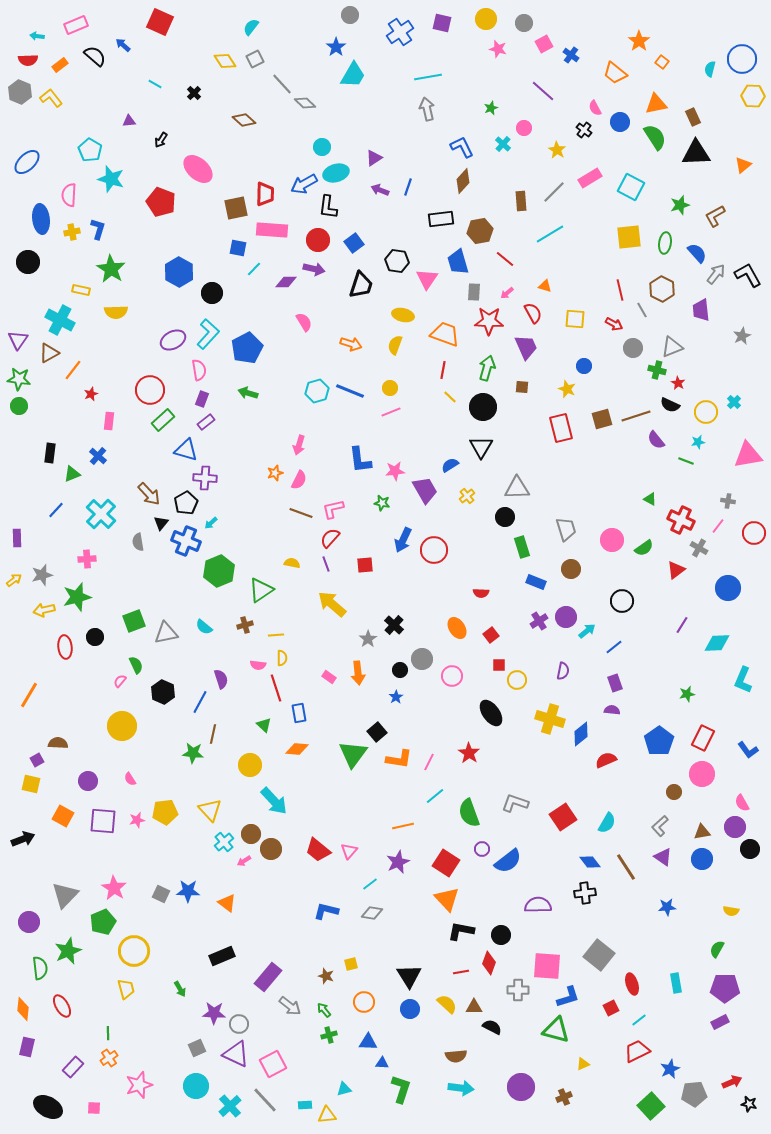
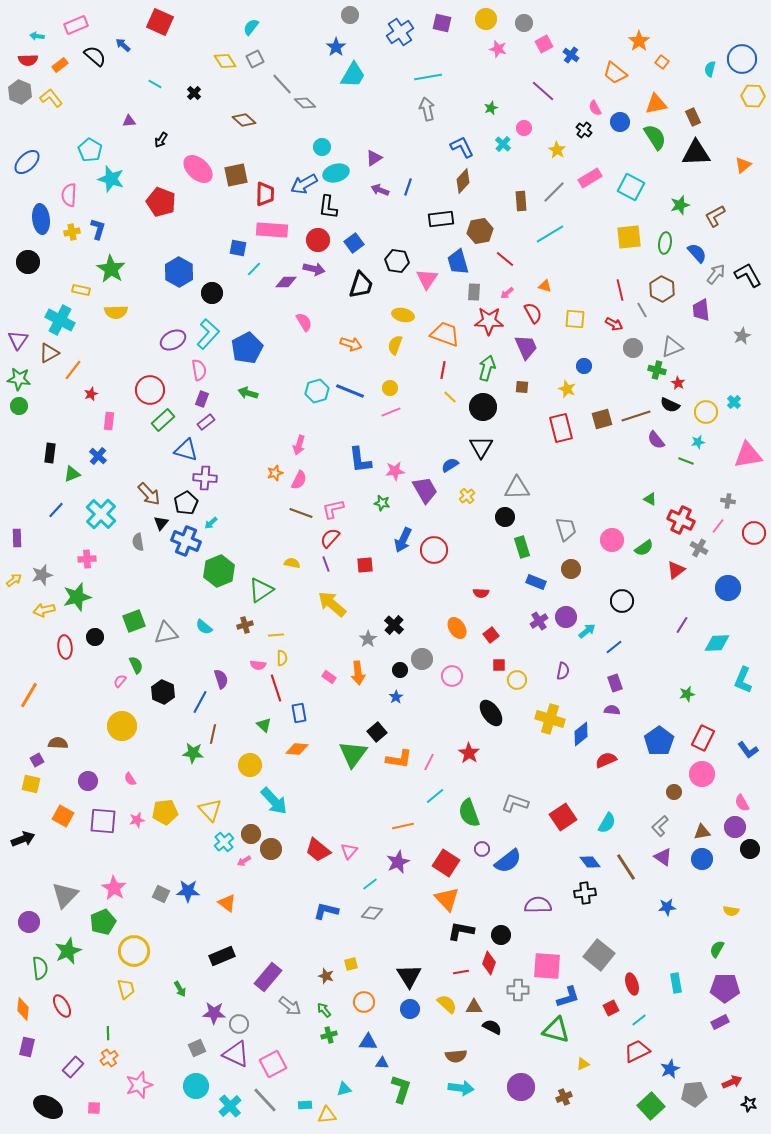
brown square at (236, 208): moved 33 px up
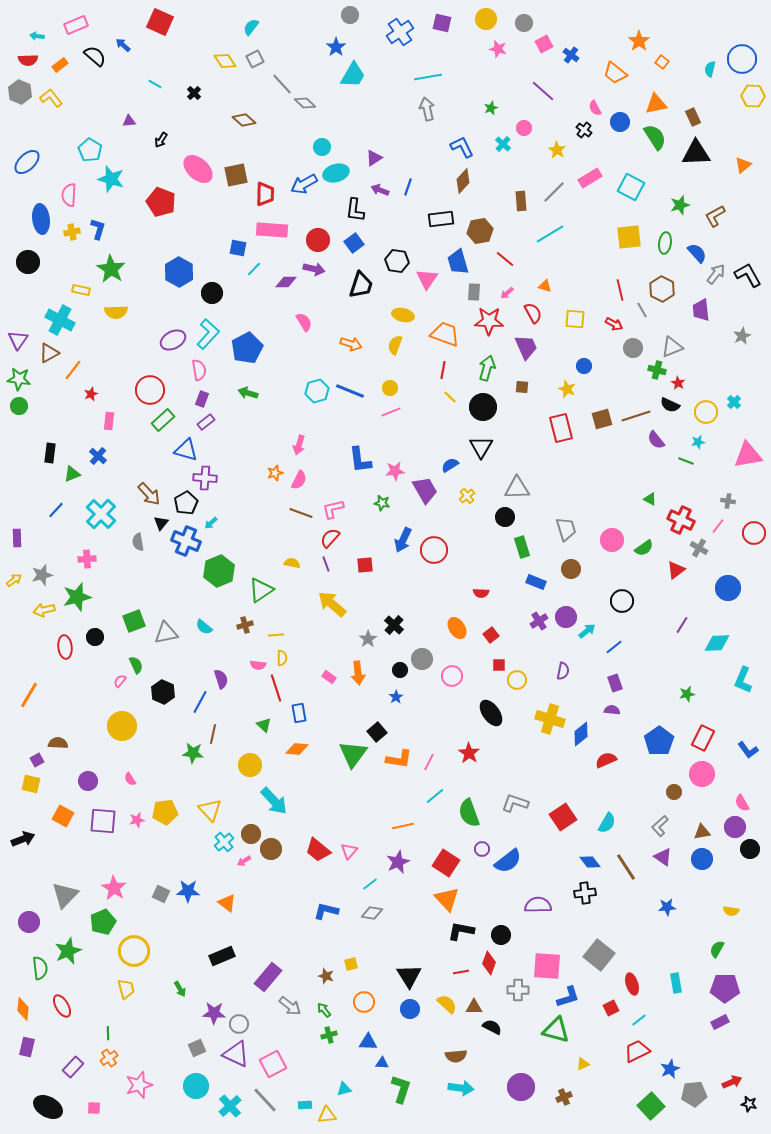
black L-shape at (328, 207): moved 27 px right, 3 px down
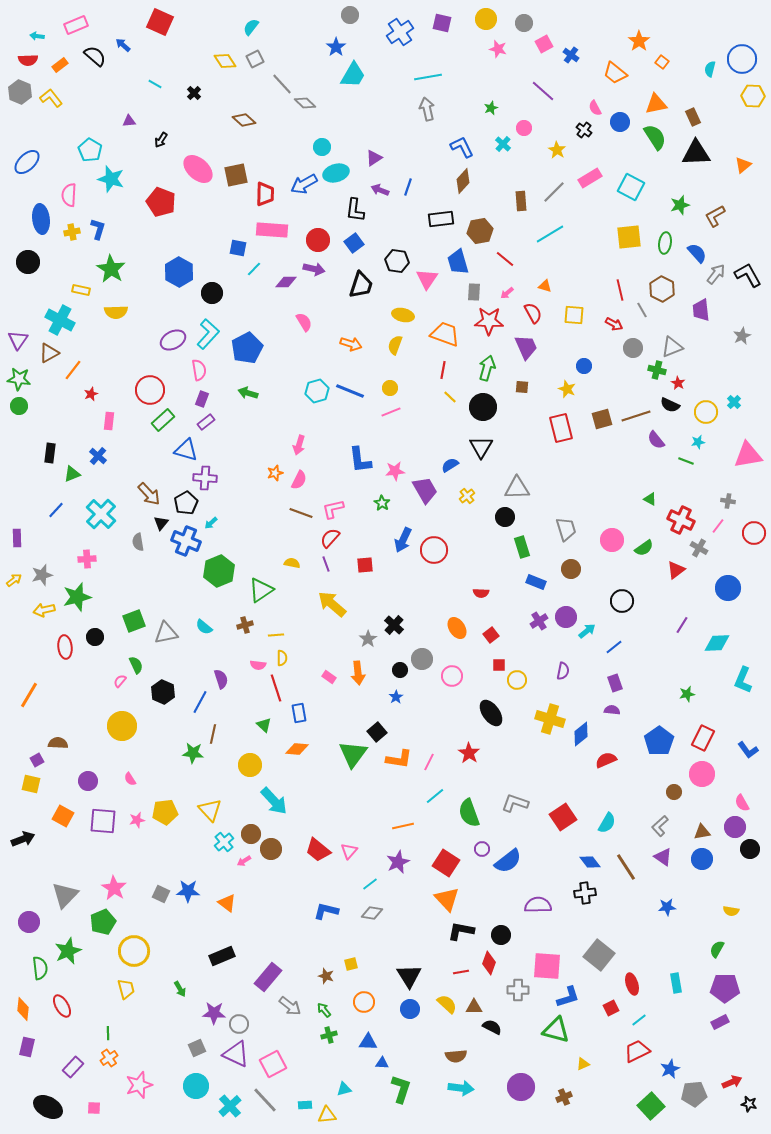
yellow square at (575, 319): moved 1 px left, 4 px up
green star at (382, 503): rotated 21 degrees clockwise
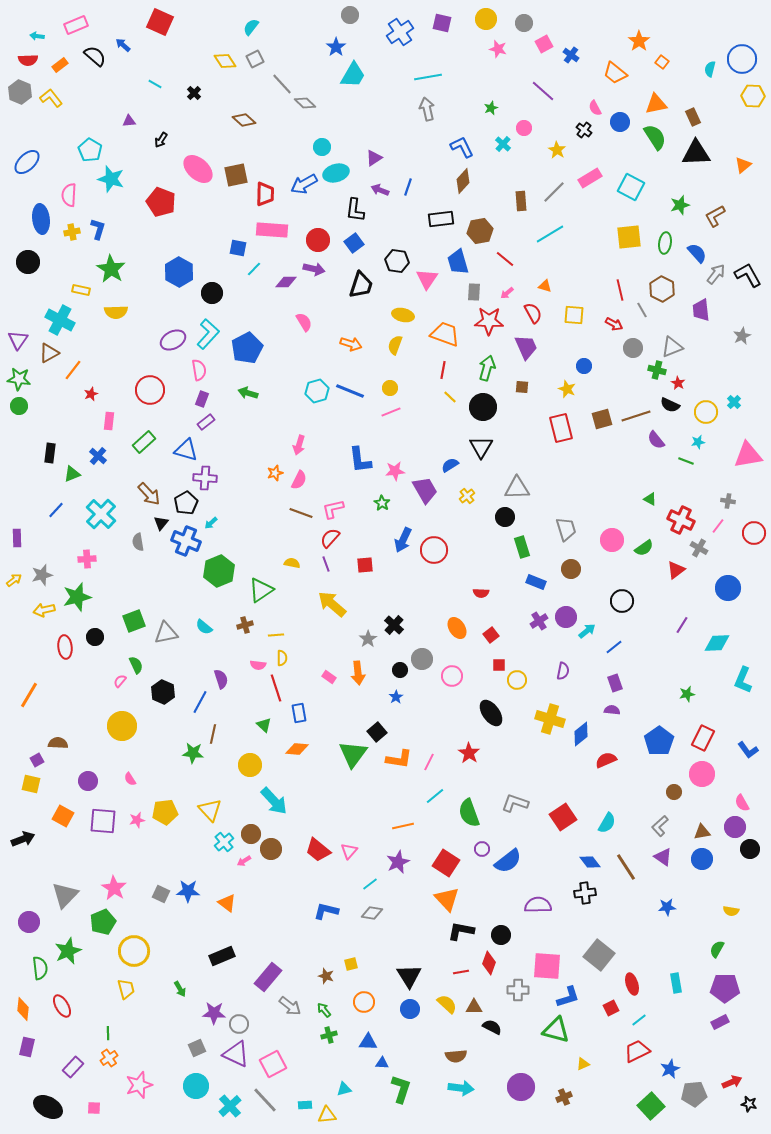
green rectangle at (163, 420): moved 19 px left, 22 px down
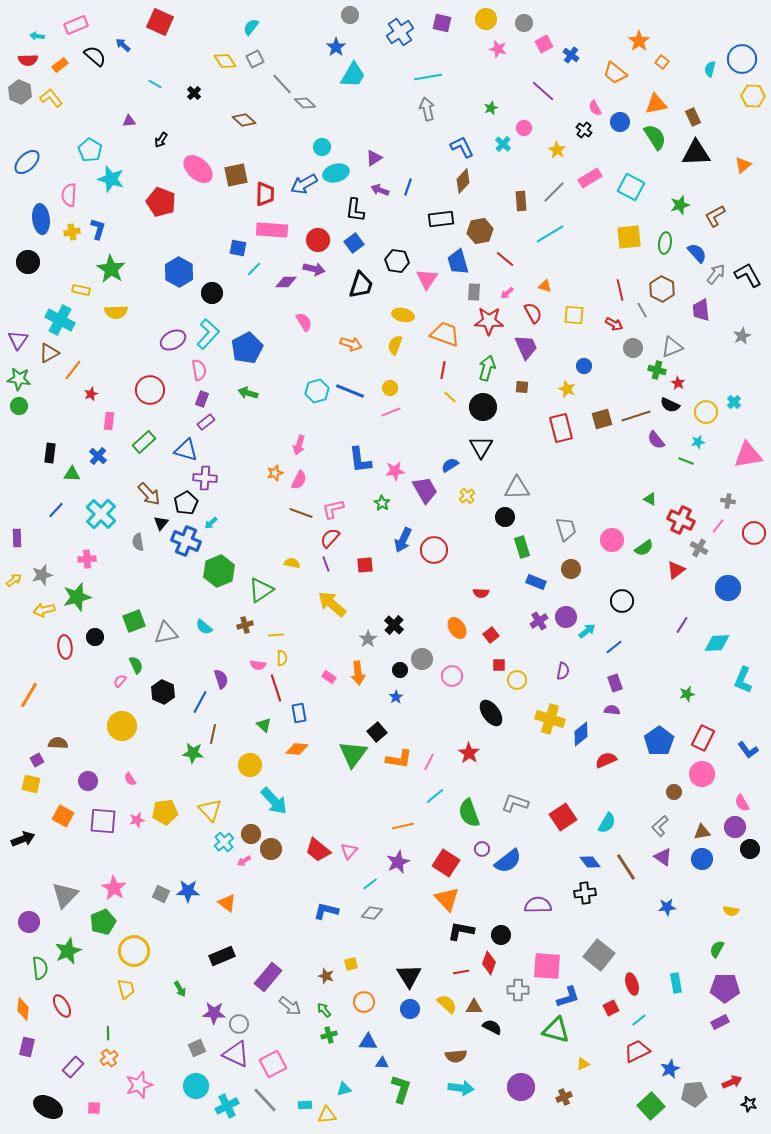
green triangle at (72, 474): rotated 24 degrees clockwise
cyan cross at (230, 1106): moved 3 px left; rotated 15 degrees clockwise
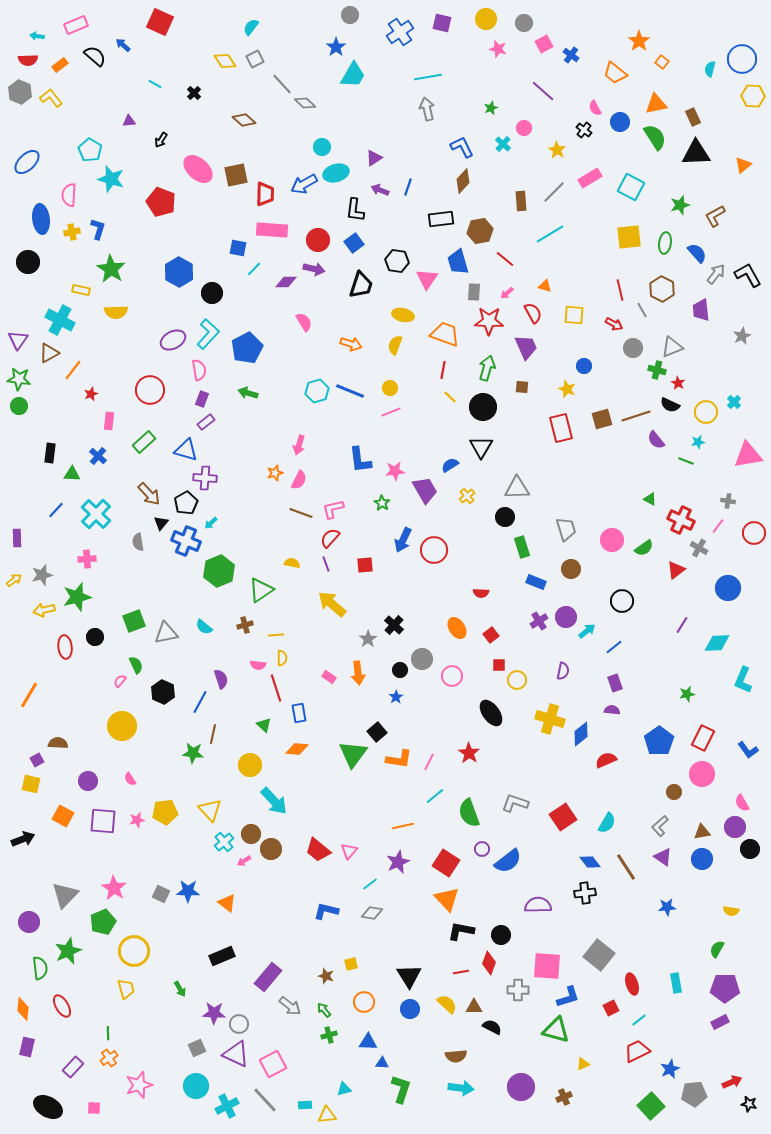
cyan cross at (101, 514): moved 5 px left
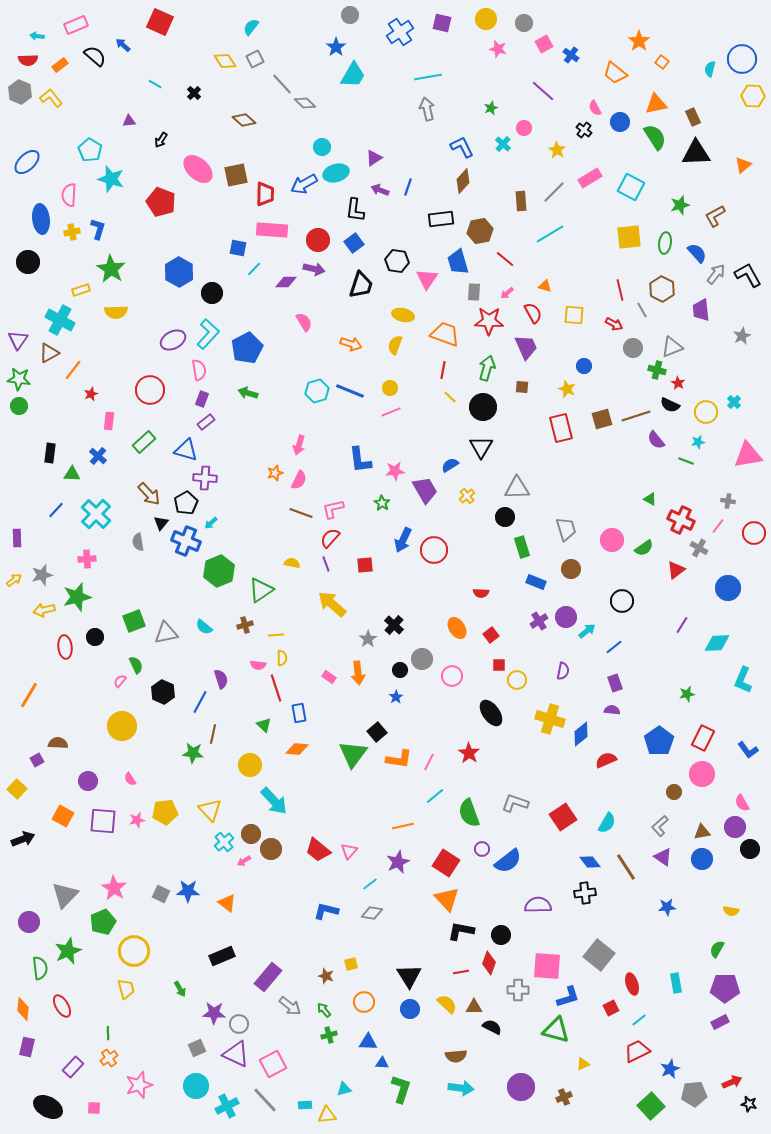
yellow rectangle at (81, 290): rotated 30 degrees counterclockwise
yellow square at (31, 784): moved 14 px left, 5 px down; rotated 30 degrees clockwise
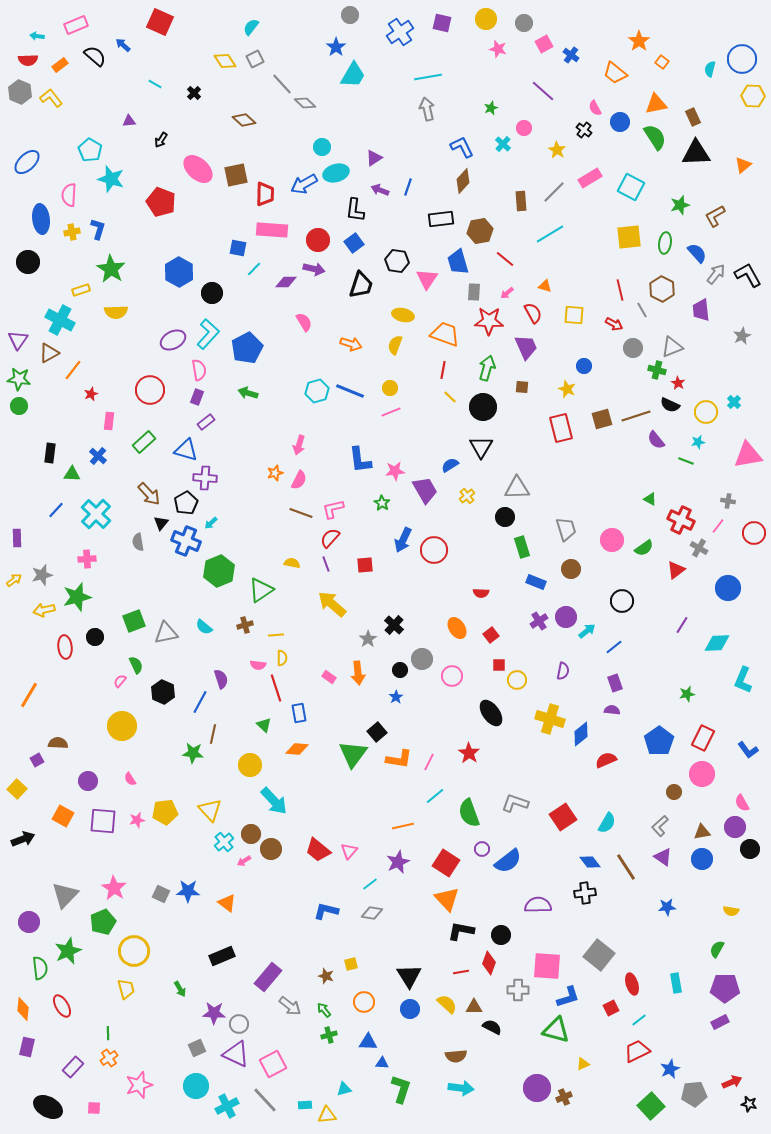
purple rectangle at (202, 399): moved 5 px left, 2 px up
purple circle at (521, 1087): moved 16 px right, 1 px down
